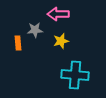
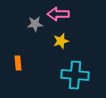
gray star: moved 6 px up
orange rectangle: moved 20 px down
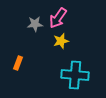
pink arrow: moved 4 px down; rotated 55 degrees counterclockwise
orange rectangle: rotated 24 degrees clockwise
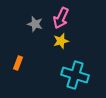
pink arrow: moved 3 px right; rotated 10 degrees counterclockwise
gray star: rotated 21 degrees clockwise
cyan cross: rotated 12 degrees clockwise
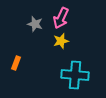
orange rectangle: moved 2 px left
cyan cross: rotated 12 degrees counterclockwise
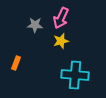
gray star: moved 1 px down; rotated 14 degrees counterclockwise
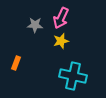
cyan cross: moved 2 px left, 1 px down; rotated 8 degrees clockwise
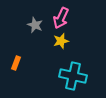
gray star: rotated 21 degrees clockwise
